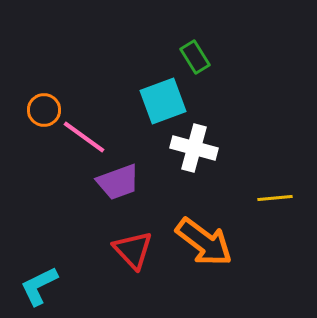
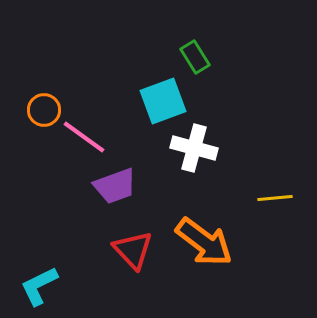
purple trapezoid: moved 3 px left, 4 px down
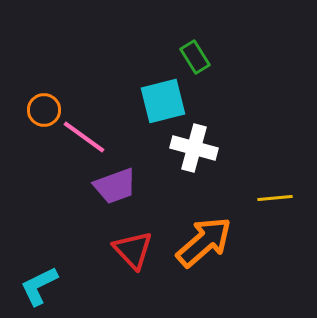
cyan square: rotated 6 degrees clockwise
orange arrow: rotated 78 degrees counterclockwise
